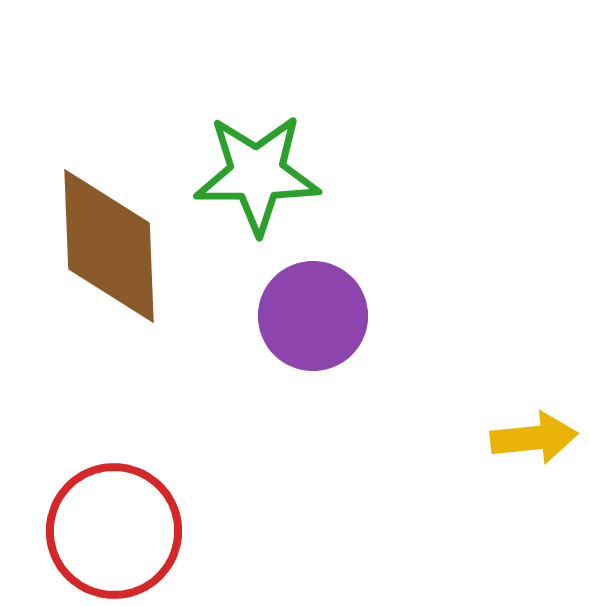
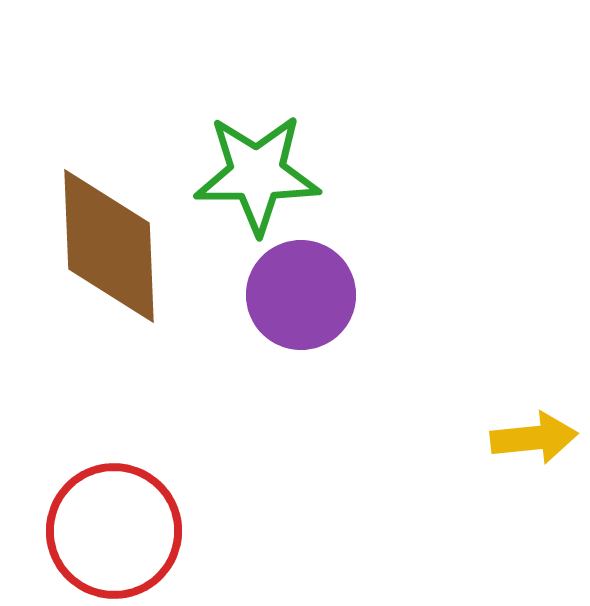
purple circle: moved 12 px left, 21 px up
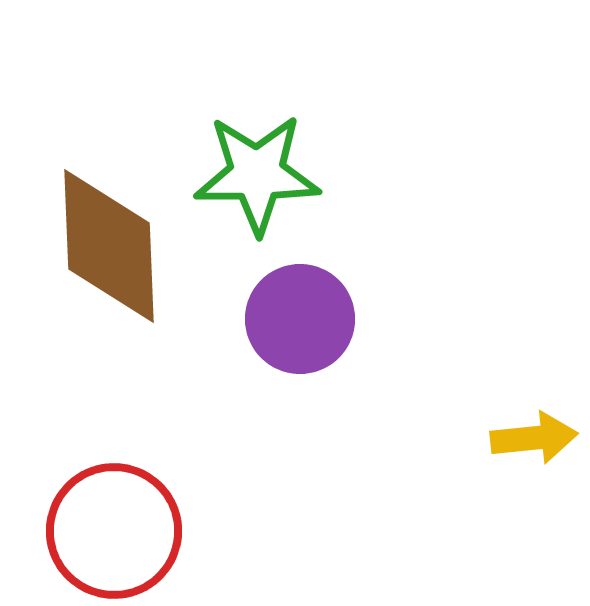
purple circle: moved 1 px left, 24 px down
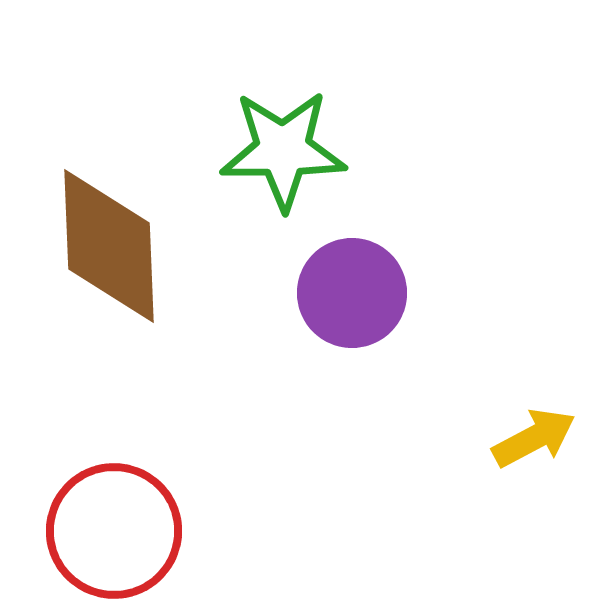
green star: moved 26 px right, 24 px up
purple circle: moved 52 px right, 26 px up
yellow arrow: rotated 22 degrees counterclockwise
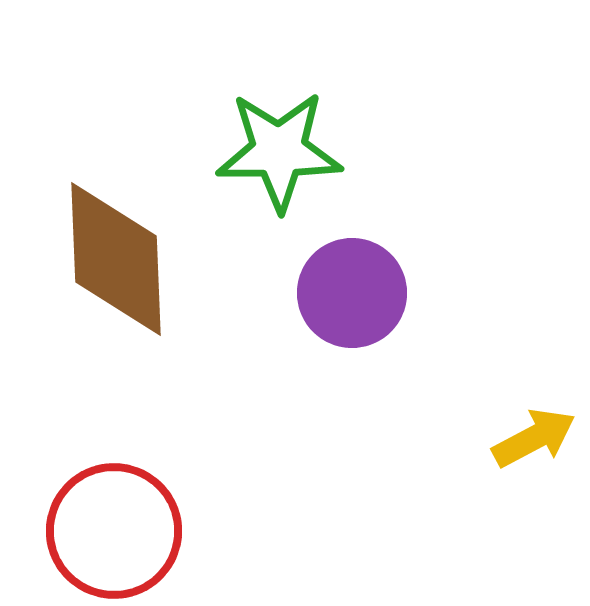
green star: moved 4 px left, 1 px down
brown diamond: moved 7 px right, 13 px down
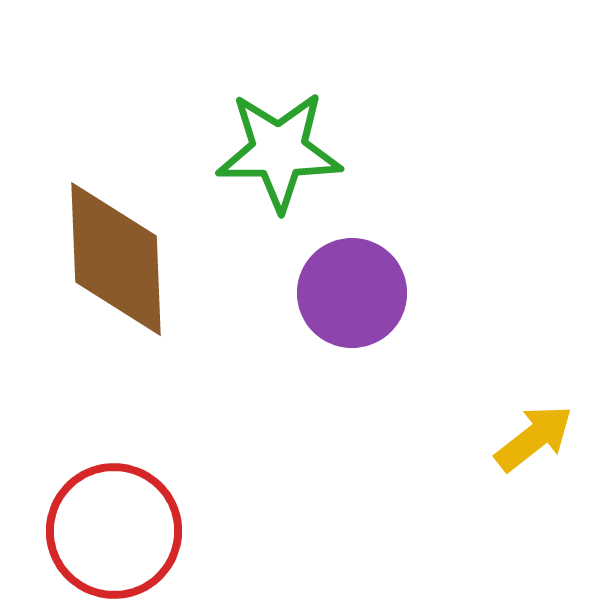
yellow arrow: rotated 10 degrees counterclockwise
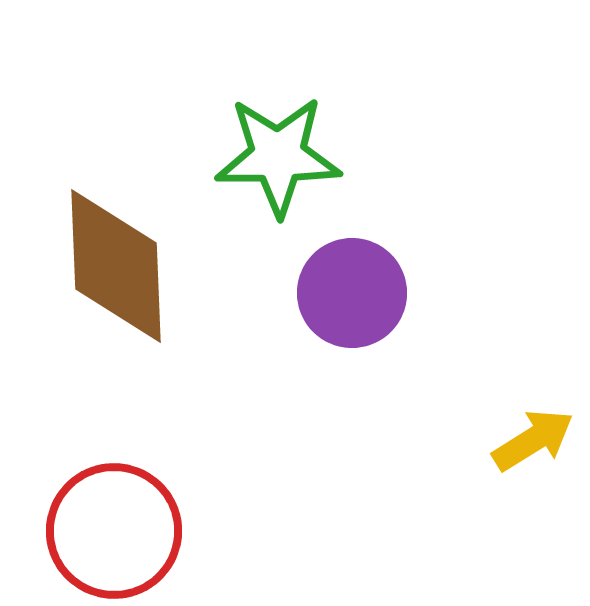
green star: moved 1 px left, 5 px down
brown diamond: moved 7 px down
yellow arrow: moved 1 px left, 2 px down; rotated 6 degrees clockwise
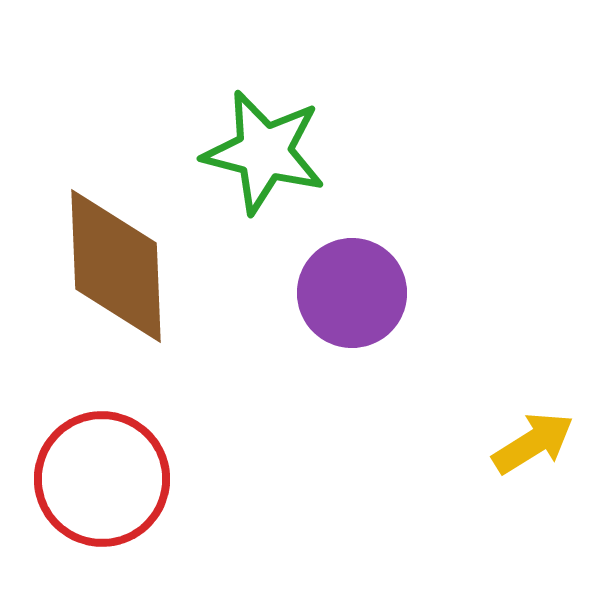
green star: moved 14 px left, 4 px up; rotated 14 degrees clockwise
yellow arrow: moved 3 px down
red circle: moved 12 px left, 52 px up
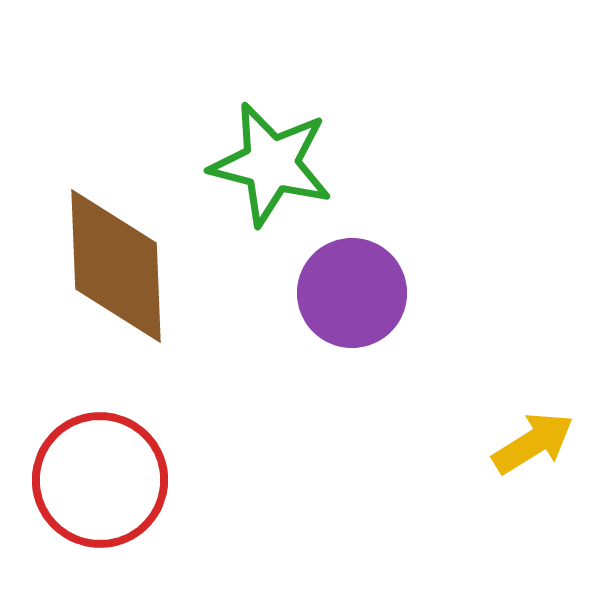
green star: moved 7 px right, 12 px down
red circle: moved 2 px left, 1 px down
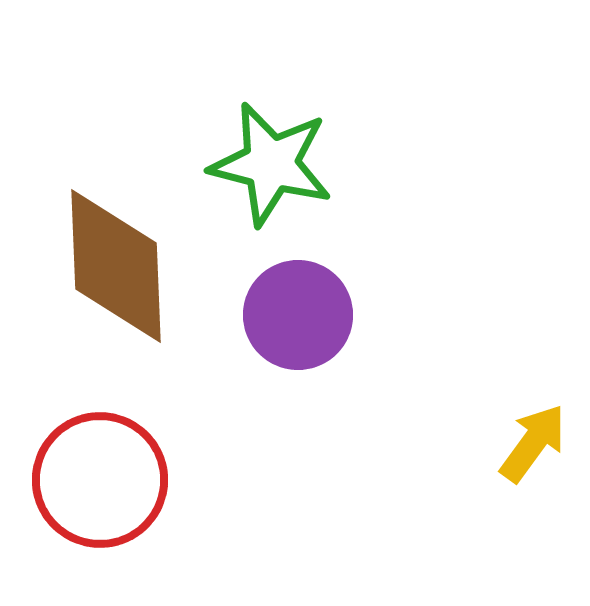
purple circle: moved 54 px left, 22 px down
yellow arrow: rotated 22 degrees counterclockwise
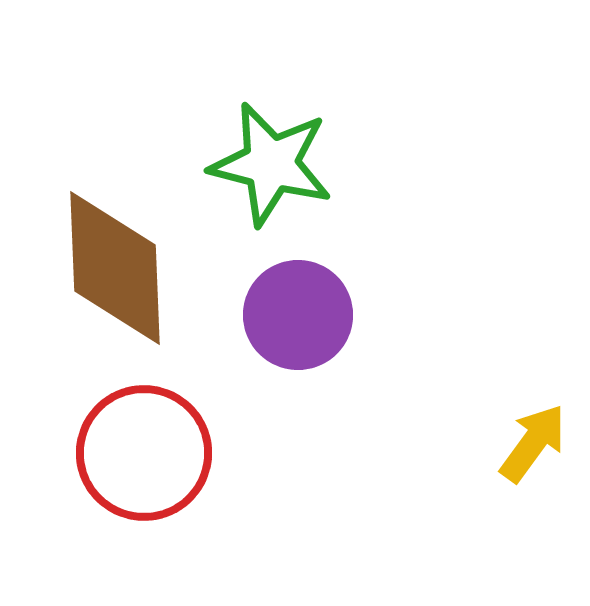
brown diamond: moved 1 px left, 2 px down
red circle: moved 44 px right, 27 px up
